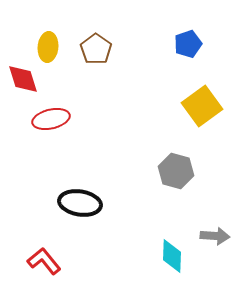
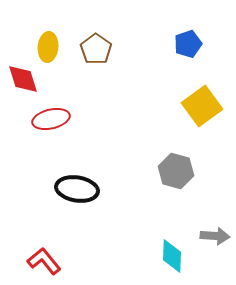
black ellipse: moved 3 px left, 14 px up
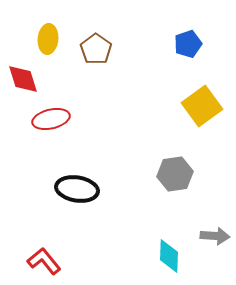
yellow ellipse: moved 8 px up
gray hexagon: moved 1 px left, 3 px down; rotated 24 degrees counterclockwise
cyan diamond: moved 3 px left
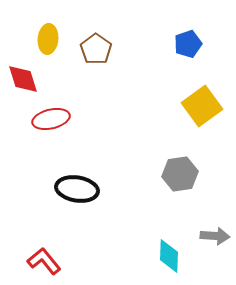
gray hexagon: moved 5 px right
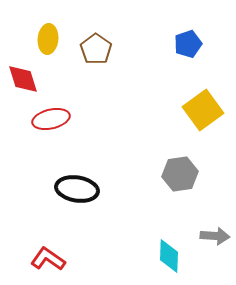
yellow square: moved 1 px right, 4 px down
red L-shape: moved 4 px right, 2 px up; rotated 16 degrees counterclockwise
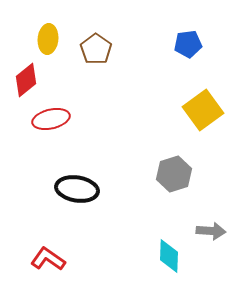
blue pentagon: rotated 12 degrees clockwise
red diamond: moved 3 px right, 1 px down; rotated 68 degrees clockwise
gray hexagon: moved 6 px left; rotated 8 degrees counterclockwise
gray arrow: moved 4 px left, 5 px up
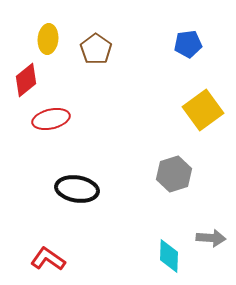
gray arrow: moved 7 px down
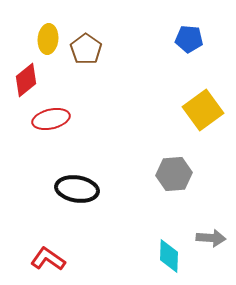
blue pentagon: moved 1 px right, 5 px up; rotated 12 degrees clockwise
brown pentagon: moved 10 px left
gray hexagon: rotated 12 degrees clockwise
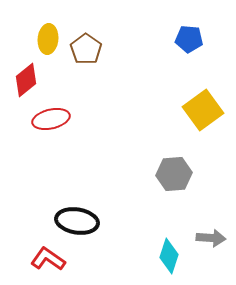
black ellipse: moved 32 px down
cyan diamond: rotated 16 degrees clockwise
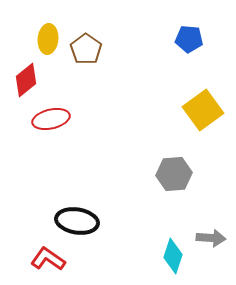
cyan diamond: moved 4 px right
